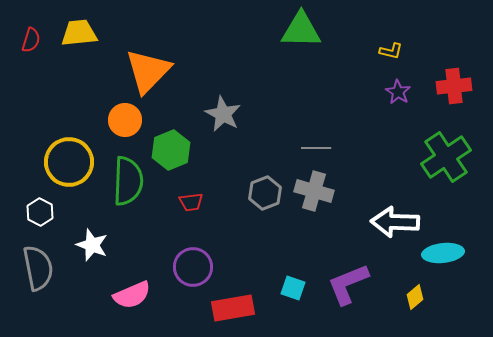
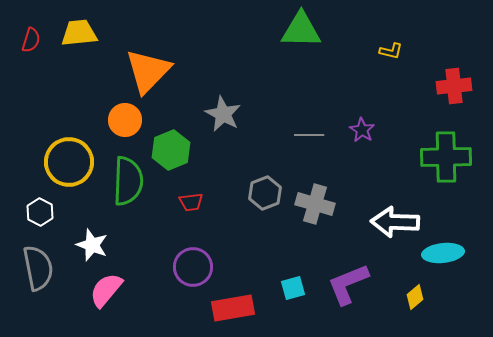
purple star: moved 36 px left, 38 px down
gray line: moved 7 px left, 13 px up
green cross: rotated 33 degrees clockwise
gray cross: moved 1 px right, 13 px down
cyan square: rotated 35 degrees counterclockwise
pink semicircle: moved 26 px left, 5 px up; rotated 153 degrees clockwise
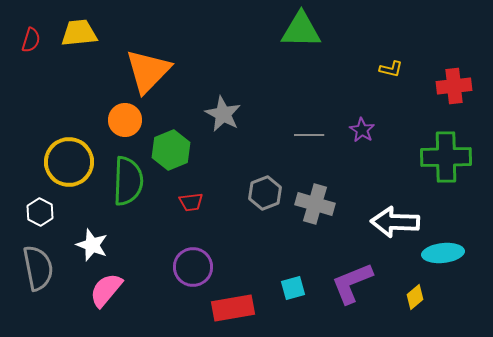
yellow L-shape: moved 18 px down
purple L-shape: moved 4 px right, 1 px up
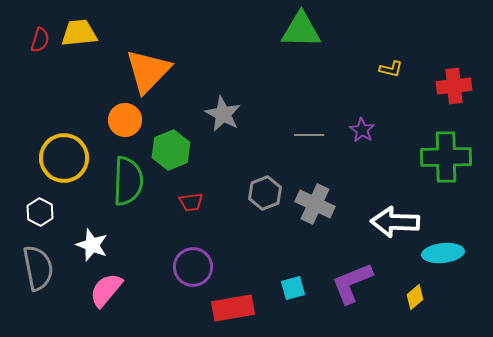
red semicircle: moved 9 px right
yellow circle: moved 5 px left, 4 px up
gray cross: rotated 9 degrees clockwise
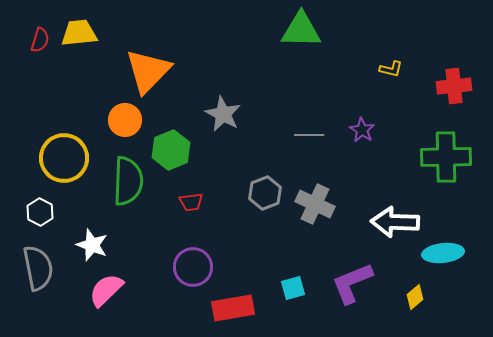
pink semicircle: rotated 6 degrees clockwise
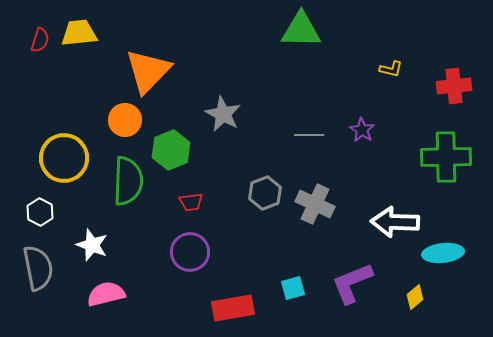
purple circle: moved 3 px left, 15 px up
pink semicircle: moved 4 px down; rotated 30 degrees clockwise
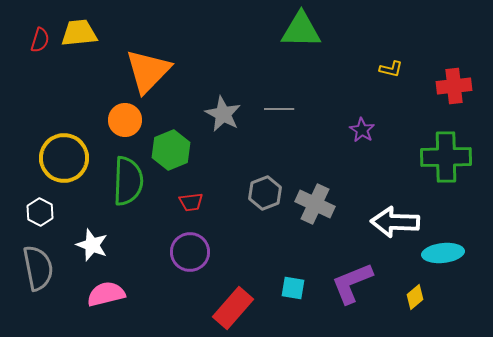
gray line: moved 30 px left, 26 px up
cyan square: rotated 25 degrees clockwise
red rectangle: rotated 39 degrees counterclockwise
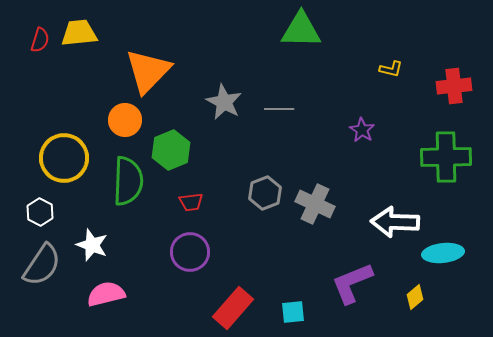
gray star: moved 1 px right, 12 px up
gray semicircle: moved 4 px right, 3 px up; rotated 45 degrees clockwise
cyan square: moved 24 px down; rotated 15 degrees counterclockwise
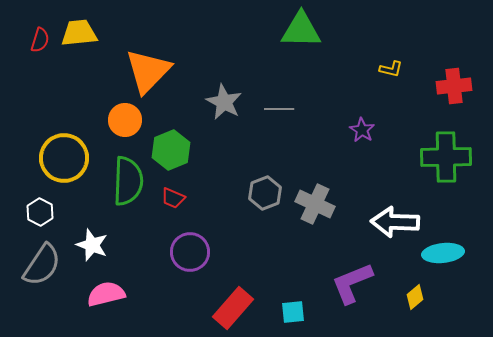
red trapezoid: moved 18 px left, 4 px up; rotated 30 degrees clockwise
